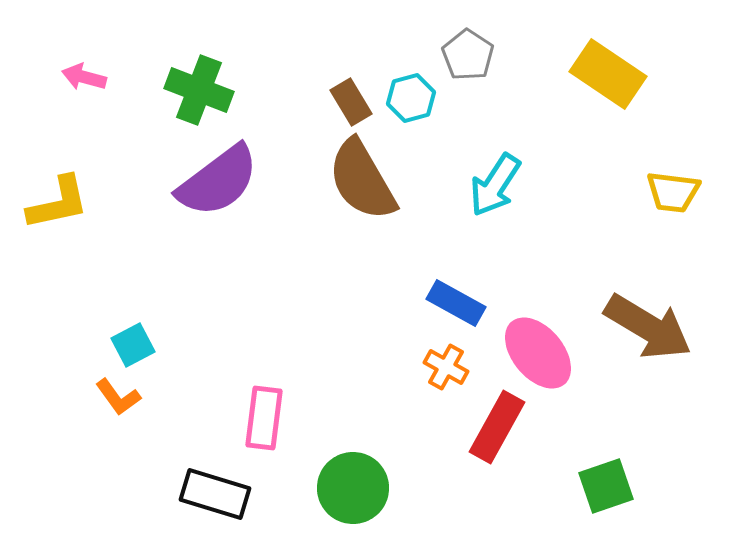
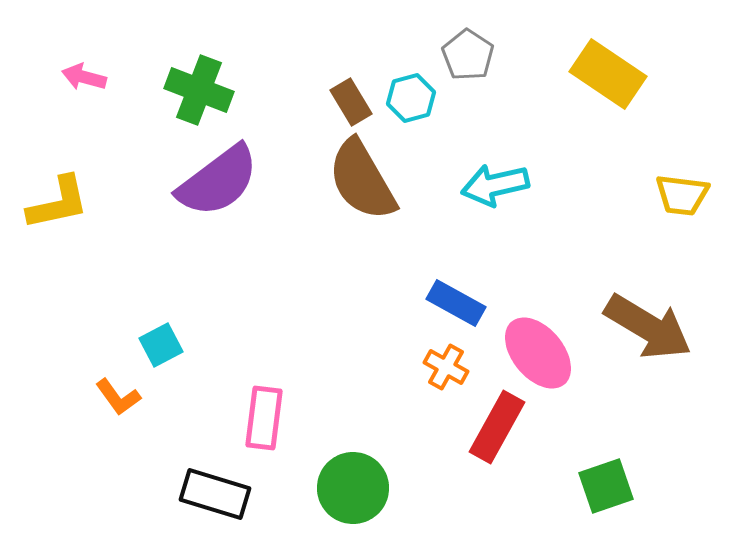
cyan arrow: rotated 44 degrees clockwise
yellow trapezoid: moved 9 px right, 3 px down
cyan square: moved 28 px right
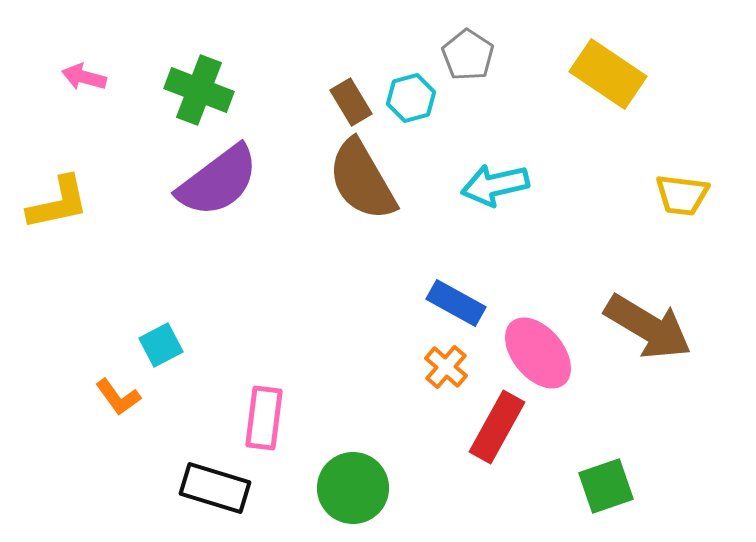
orange cross: rotated 12 degrees clockwise
black rectangle: moved 6 px up
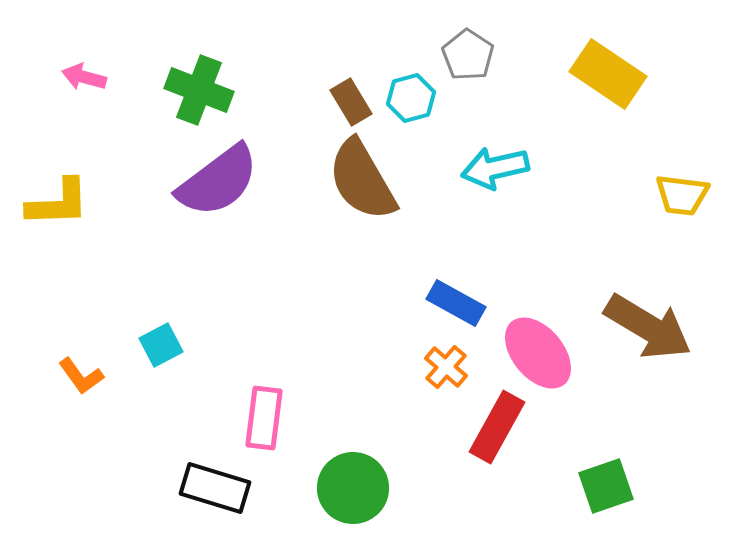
cyan arrow: moved 17 px up
yellow L-shape: rotated 10 degrees clockwise
orange L-shape: moved 37 px left, 21 px up
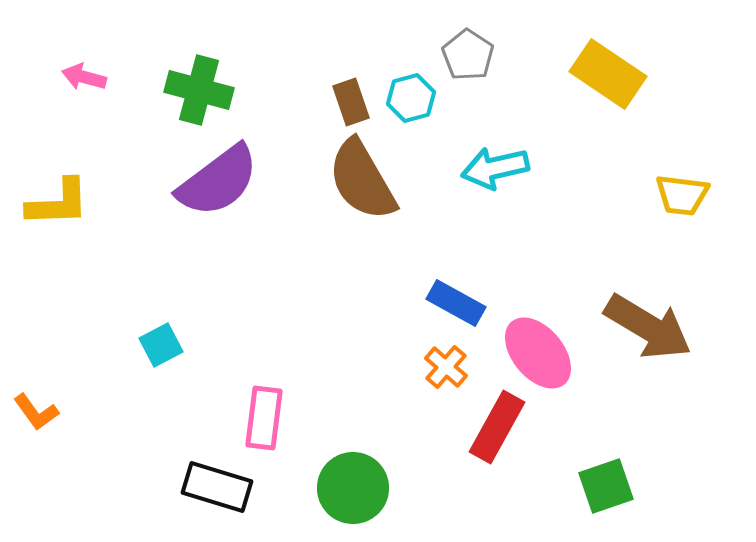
green cross: rotated 6 degrees counterclockwise
brown rectangle: rotated 12 degrees clockwise
orange L-shape: moved 45 px left, 36 px down
black rectangle: moved 2 px right, 1 px up
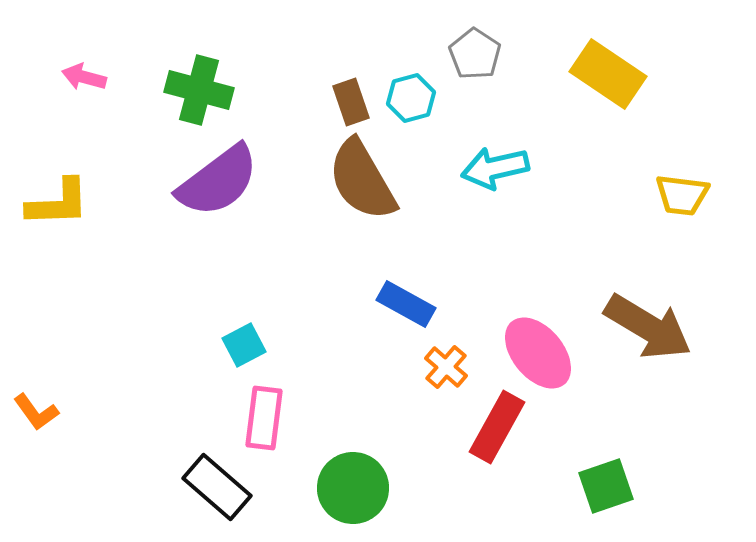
gray pentagon: moved 7 px right, 1 px up
blue rectangle: moved 50 px left, 1 px down
cyan square: moved 83 px right
black rectangle: rotated 24 degrees clockwise
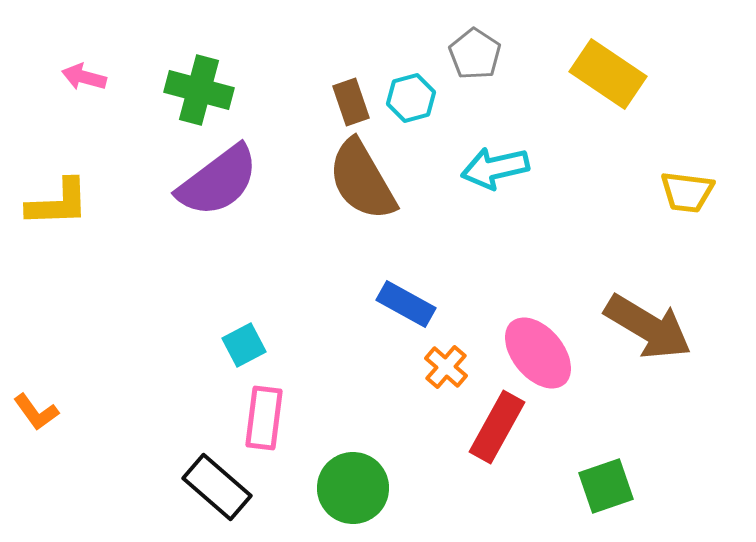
yellow trapezoid: moved 5 px right, 3 px up
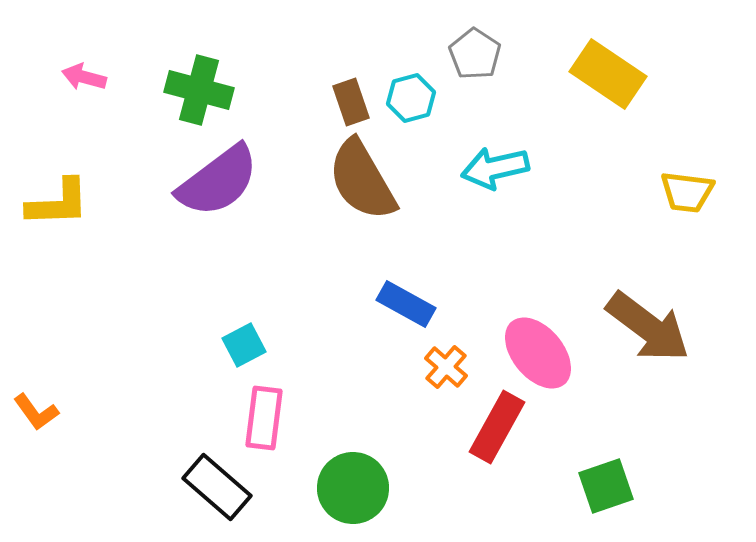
brown arrow: rotated 6 degrees clockwise
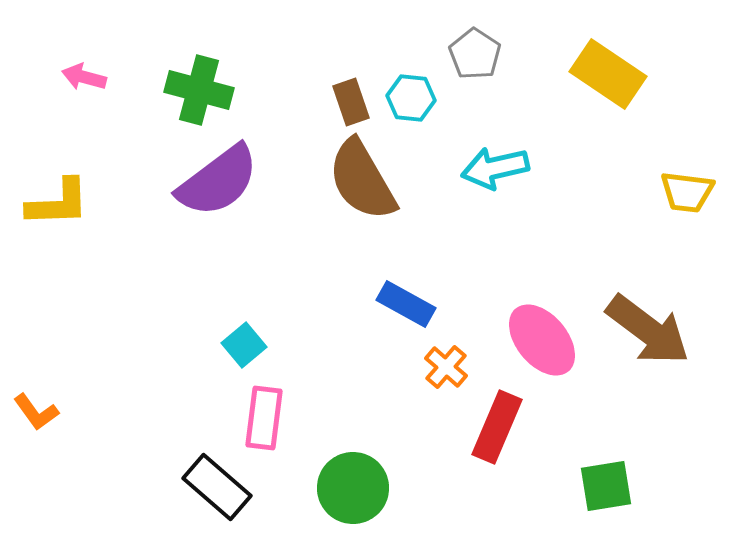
cyan hexagon: rotated 21 degrees clockwise
brown arrow: moved 3 px down
cyan square: rotated 12 degrees counterclockwise
pink ellipse: moved 4 px right, 13 px up
red rectangle: rotated 6 degrees counterclockwise
green square: rotated 10 degrees clockwise
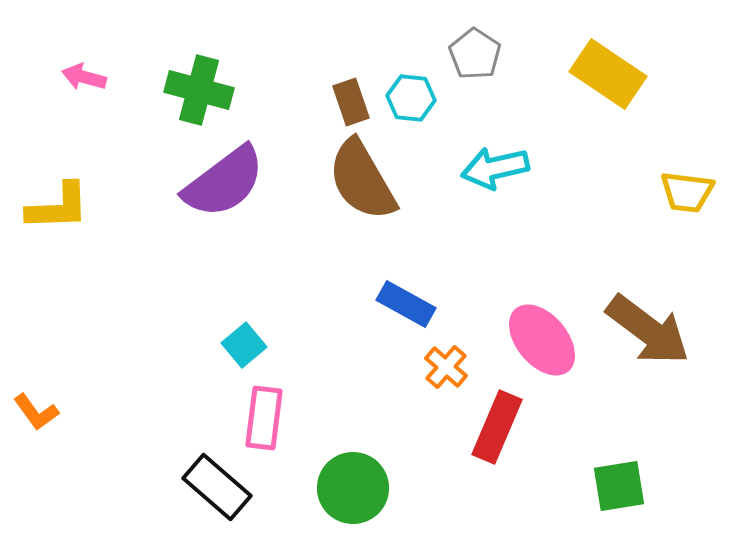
purple semicircle: moved 6 px right, 1 px down
yellow L-shape: moved 4 px down
green square: moved 13 px right
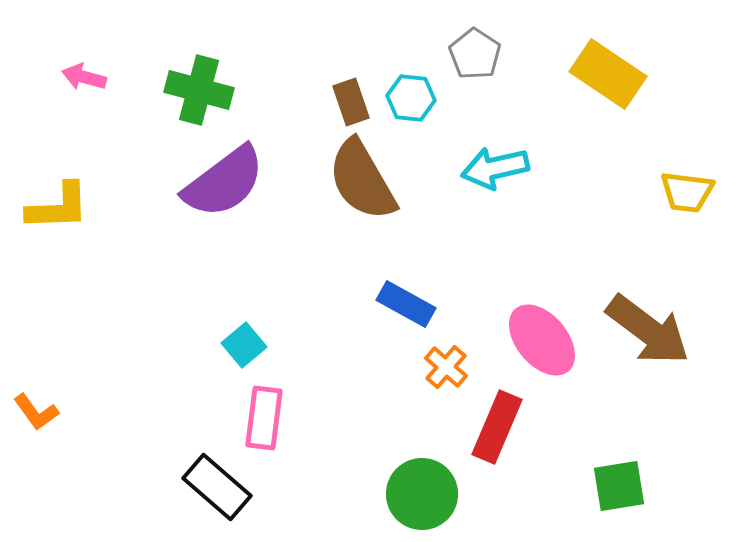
green circle: moved 69 px right, 6 px down
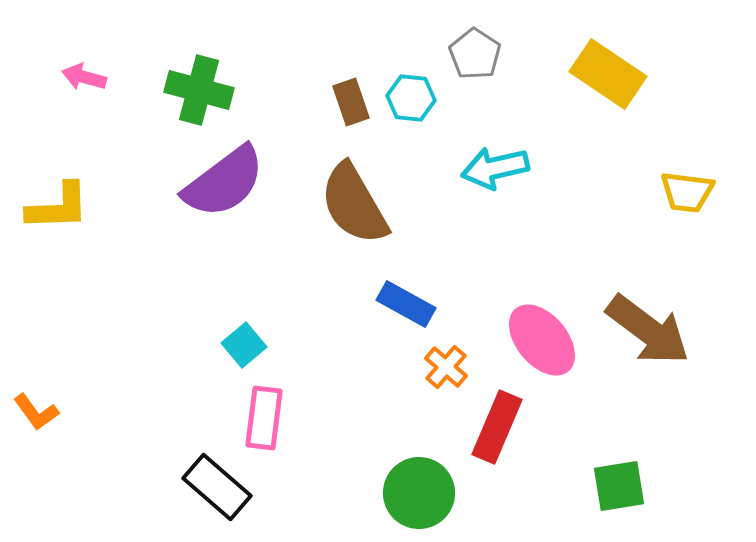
brown semicircle: moved 8 px left, 24 px down
green circle: moved 3 px left, 1 px up
